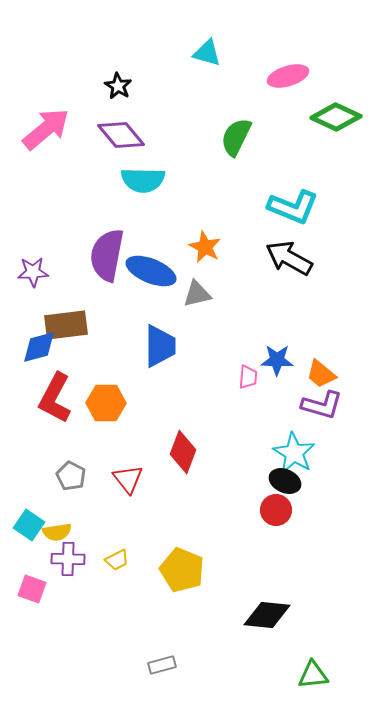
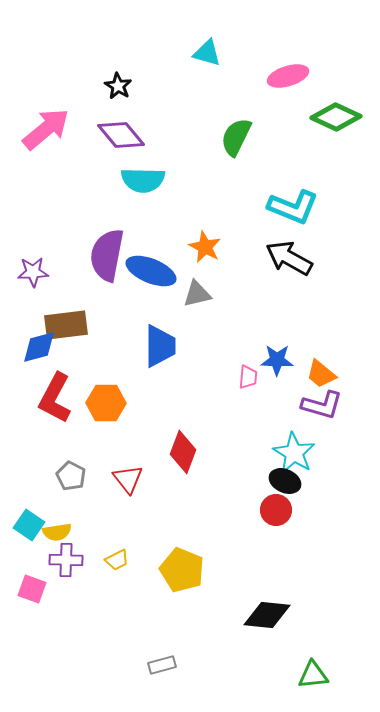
purple cross: moved 2 px left, 1 px down
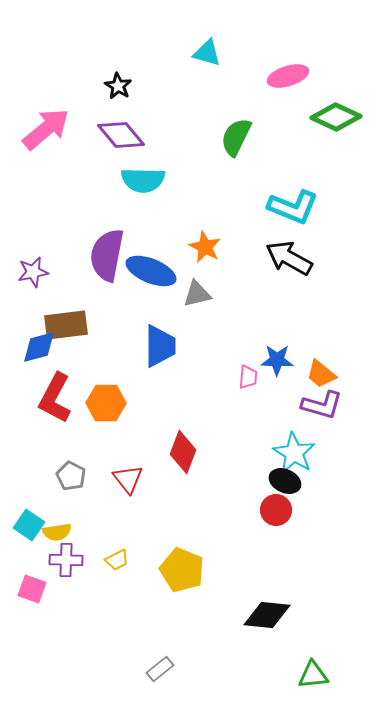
purple star: rotated 8 degrees counterclockwise
gray rectangle: moved 2 px left, 4 px down; rotated 24 degrees counterclockwise
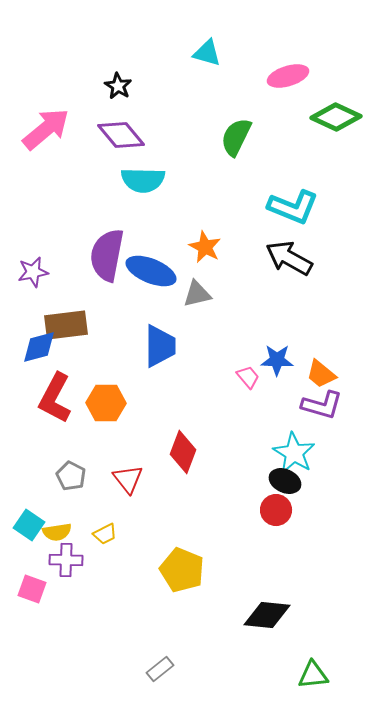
pink trapezoid: rotated 45 degrees counterclockwise
yellow trapezoid: moved 12 px left, 26 px up
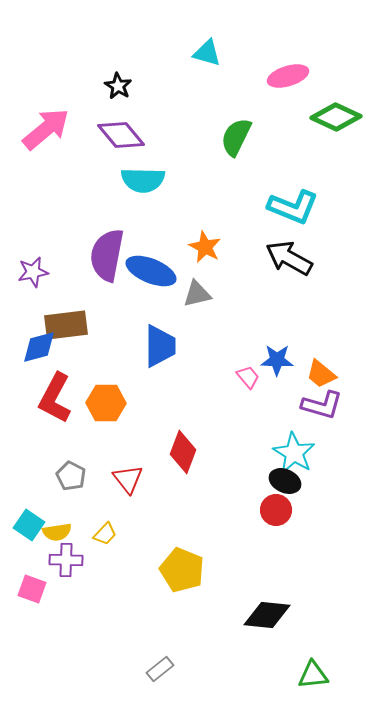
yellow trapezoid: rotated 20 degrees counterclockwise
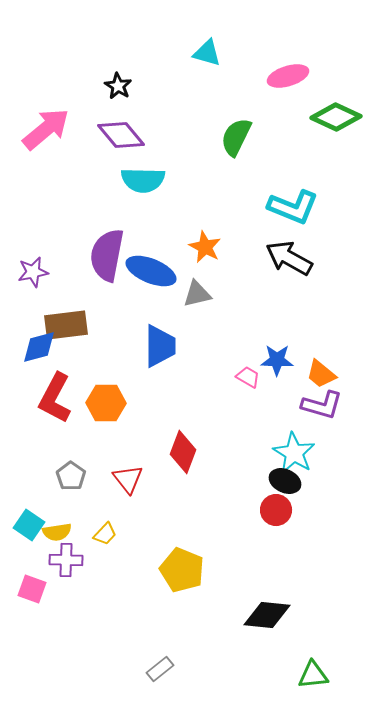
pink trapezoid: rotated 20 degrees counterclockwise
gray pentagon: rotated 8 degrees clockwise
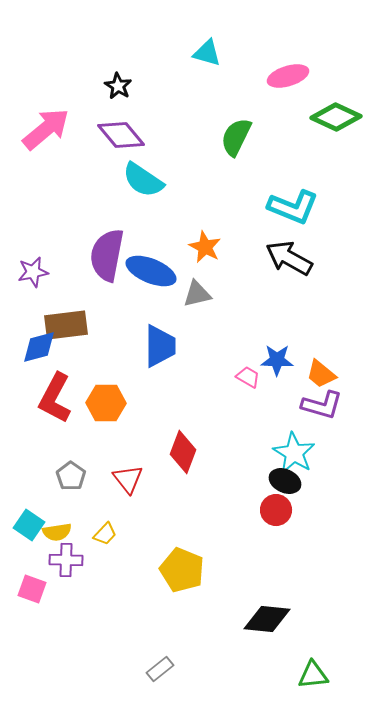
cyan semicircle: rotated 33 degrees clockwise
black diamond: moved 4 px down
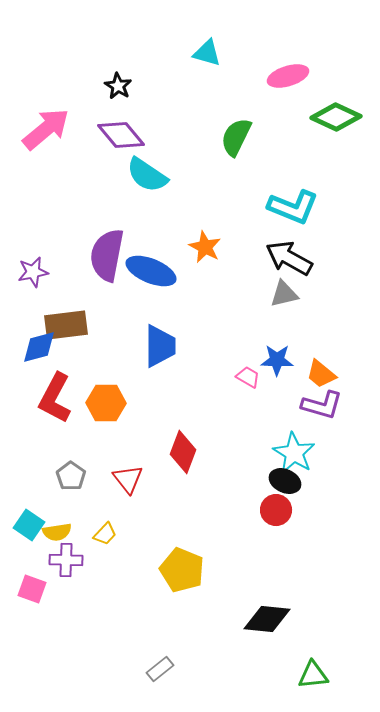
cyan semicircle: moved 4 px right, 5 px up
gray triangle: moved 87 px right
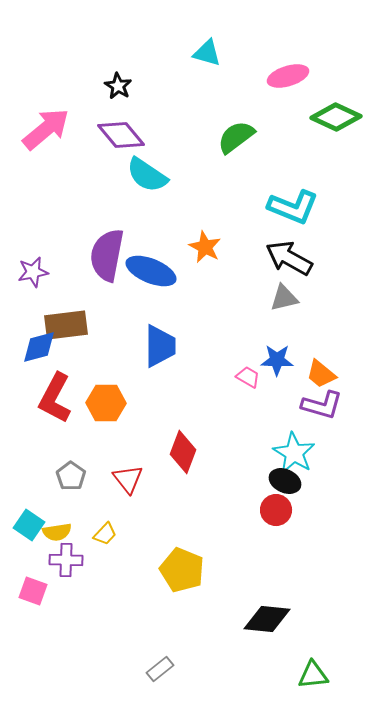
green semicircle: rotated 27 degrees clockwise
gray triangle: moved 4 px down
pink square: moved 1 px right, 2 px down
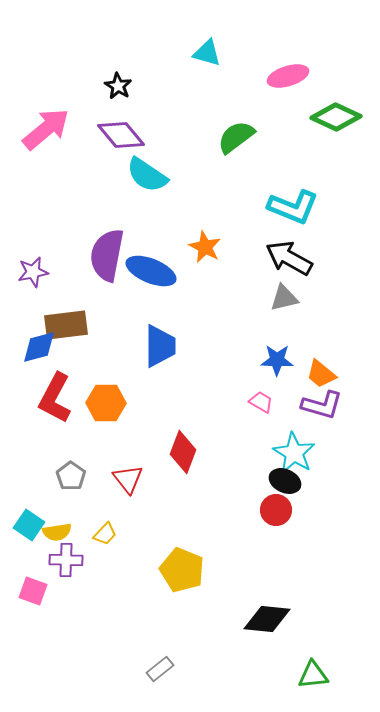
pink trapezoid: moved 13 px right, 25 px down
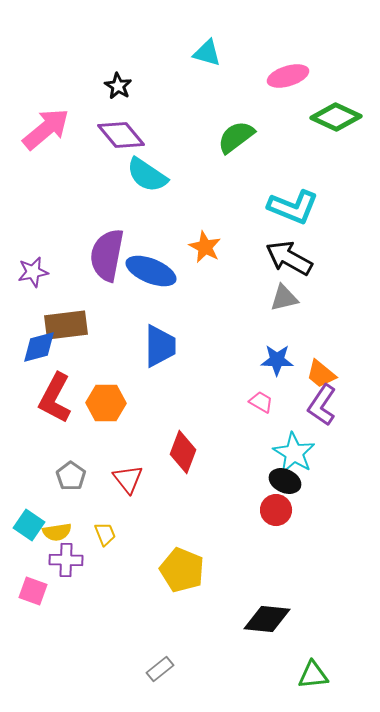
purple L-shape: rotated 108 degrees clockwise
yellow trapezoid: rotated 65 degrees counterclockwise
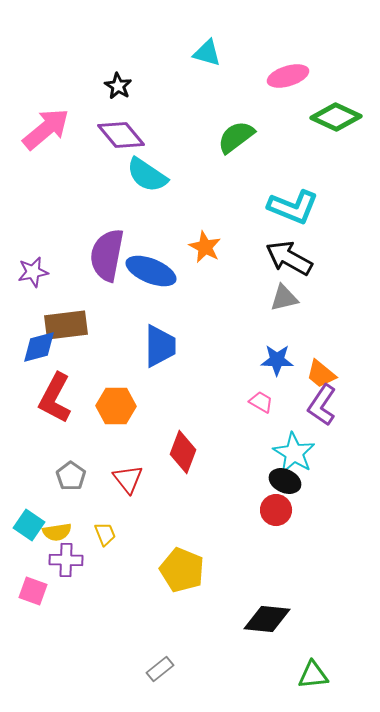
orange hexagon: moved 10 px right, 3 px down
